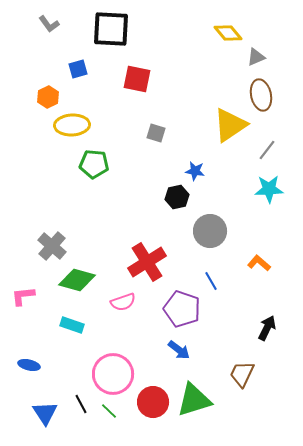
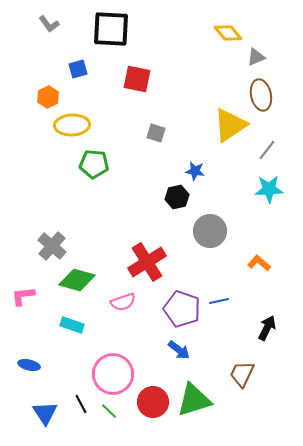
blue line: moved 8 px right, 20 px down; rotated 72 degrees counterclockwise
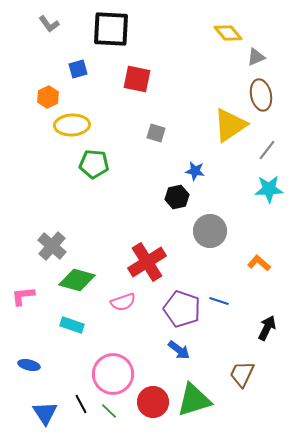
blue line: rotated 30 degrees clockwise
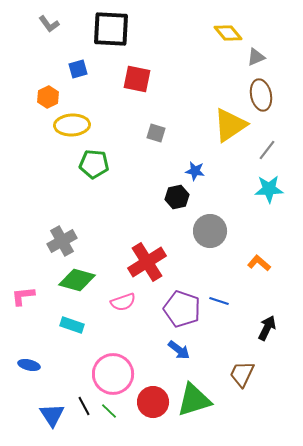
gray cross: moved 10 px right, 5 px up; rotated 20 degrees clockwise
black line: moved 3 px right, 2 px down
blue triangle: moved 7 px right, 2 px down
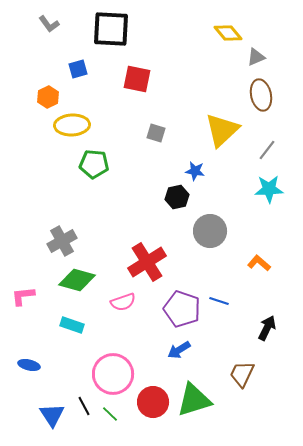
yellow triangle: moved 8 px left, 5 px down; rotated 9 degrees counterclockwise
blue arrow: rotated 110 degrees clockwise
green line: moved 1 px right, 3 px down
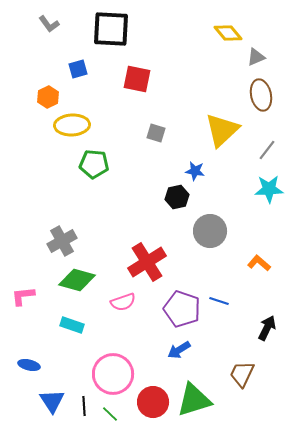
black line: rotated 24 degrees clockwise
blue triangle: moved 14 px up
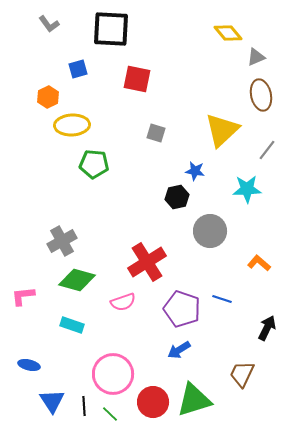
cyan star: moved 22 px left
blue line: moved 3 px right, 2 px up
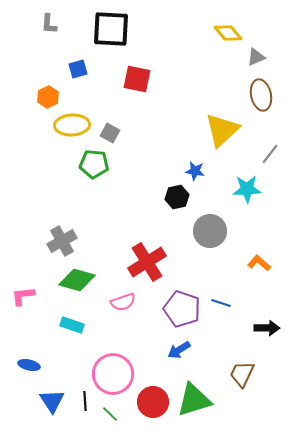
gray L-shape: rotated 40 degrees clockwise
gray square: moved 46 px left; rotated 12 degrees clockwise
gray line: moved 3 px right, 4 px down
blue line: moved 1 px left, 4 px down
black arrow: rotated 65 degrees clockwise
black line: moved 1 px right, 5 px up
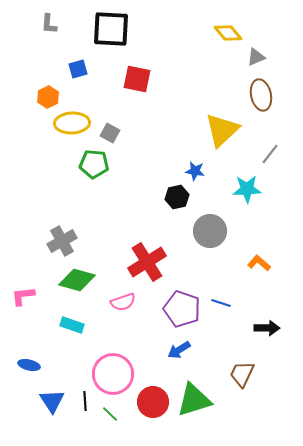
yellow ellipse: moved 2 px up
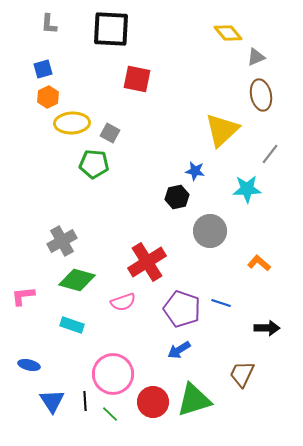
blue square: moved 35 px left
